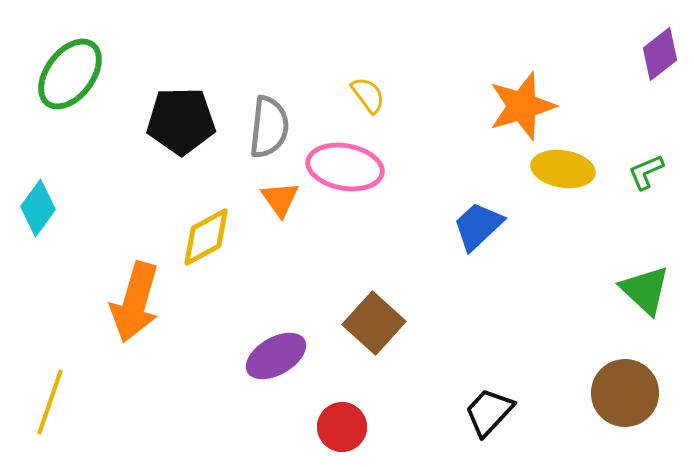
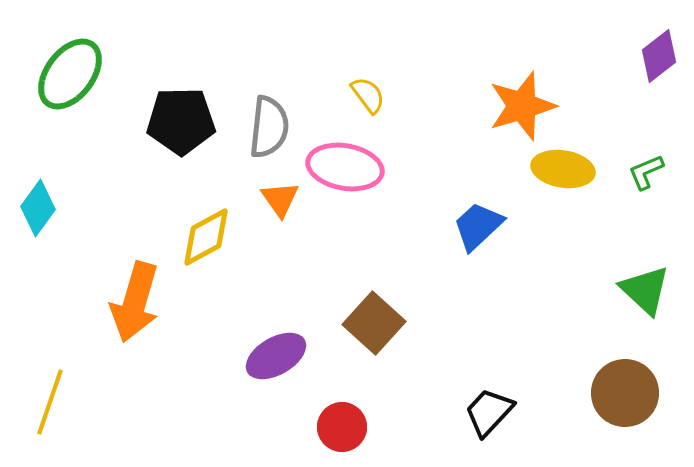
purple diamond: moved 1 px left, 2 px down
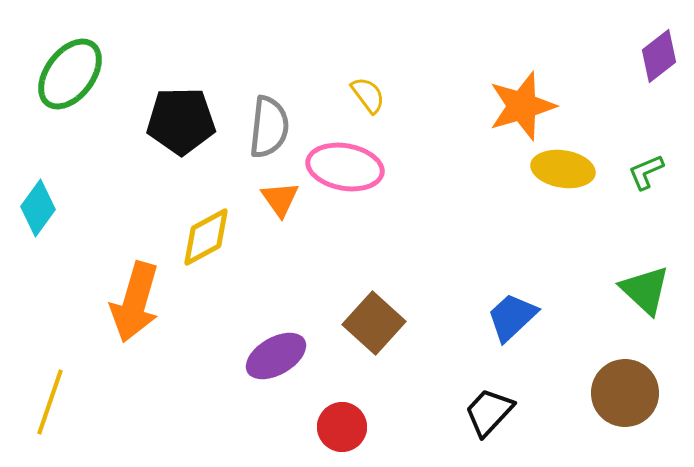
blue trapezoid: moved 34 px right, 91 px down
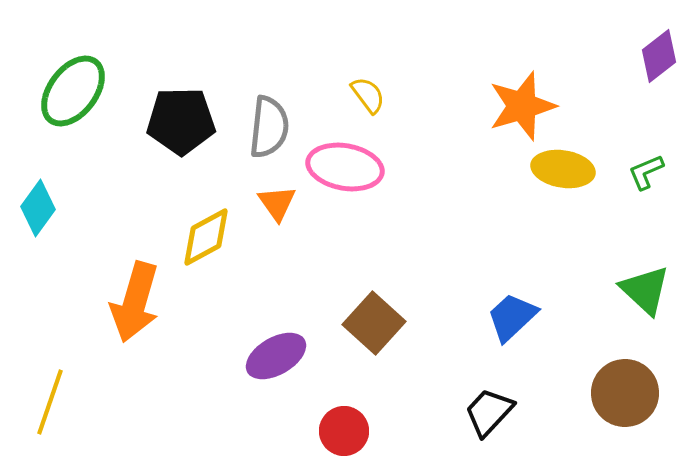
green ellipse: moved 3 px right, 17 px down
orange triangle: moved 3 px left, 4 px down
red circle: moved 2 px right, 4 px down
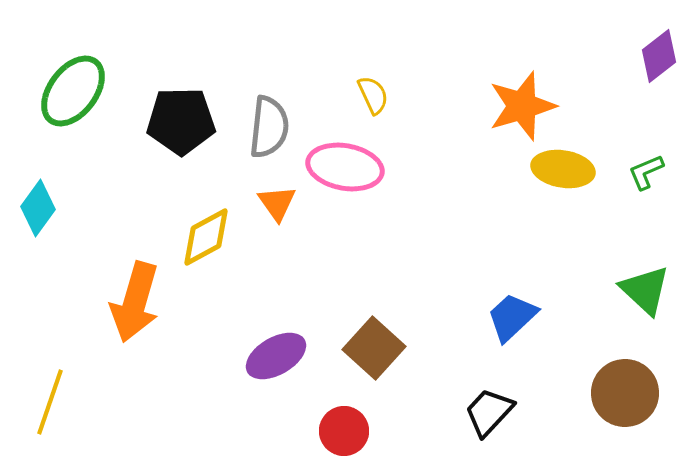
yellow semicircle: moved 5 px right; rotated 12 degrees clockwise
brown square: moved 25 px down
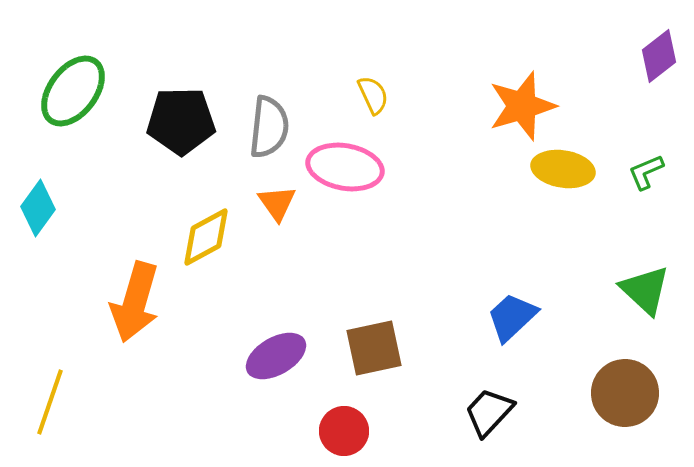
brown square: rotated 36 degrees clockwise
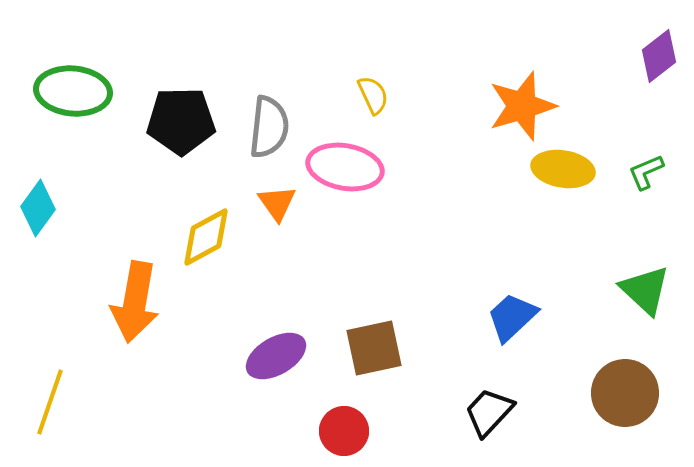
green ellipse: rotated 58 degrees clockwise
orange arrow: rotated 6 degrees counterclockwise
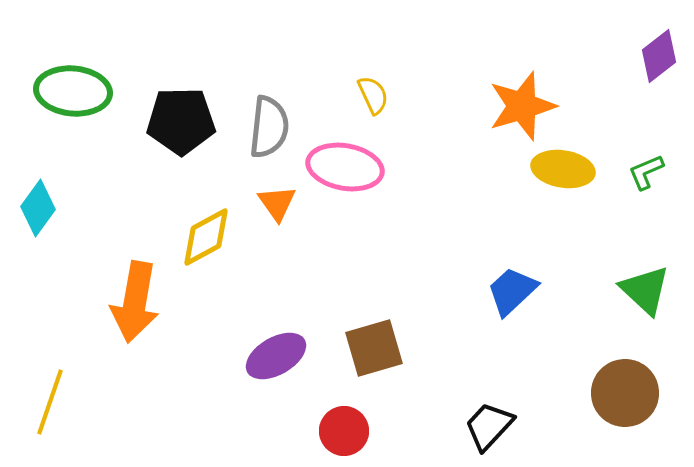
blue trapezoid: moved 26 px up
brown square: rotated 4 degrees counterclockwise
black trapezoid: moved 14 px down
